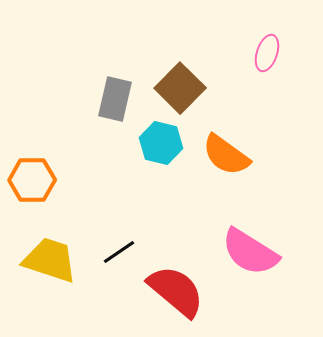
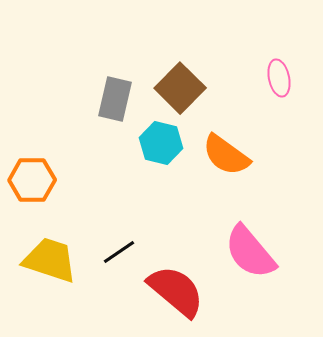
pink ellipse: moved 12 px right, 25 px down; rotated 30 degrees counterclockwise
pink semicircle: rotated 18 degrees clockwise
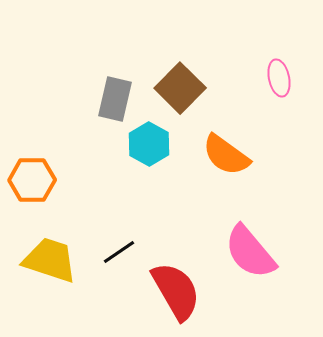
cyan hexagon: moved 12 px left, 1 px down; rotated 15 degrees clockwise
red semicircle: rotated 20 degrees clockwise
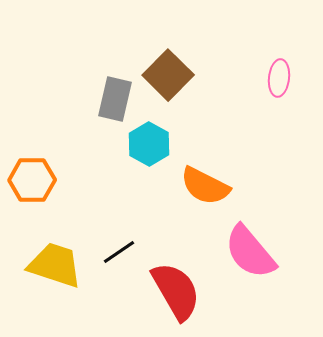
pink ellipse: rotated 18 degrees clockwise
brown square: moved 12 px left, 13 px up
orange semicircle: moved 21 px left, 31 px down; rotated 9 degrees counterclockwise
yellow trapezoid: moved 5 px right, 5 px down
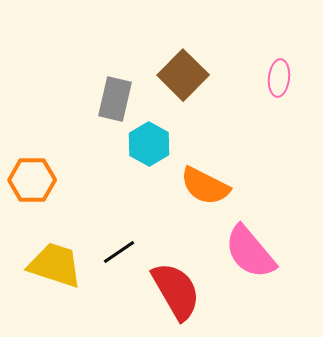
brown square: moved 15 px right
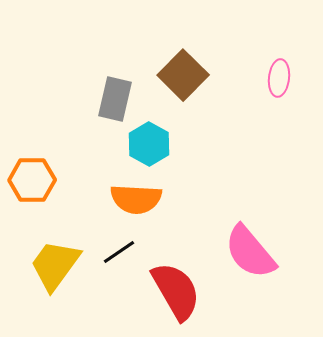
orange semicircle: moved 69 px left, 13 px down; rotated 24 degrees counterclockwise
yellow trapezoid: rotated 72 degrees counterclockwise
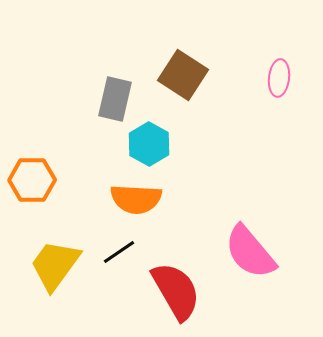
brown square: rotated 12 degrees counterclockwise
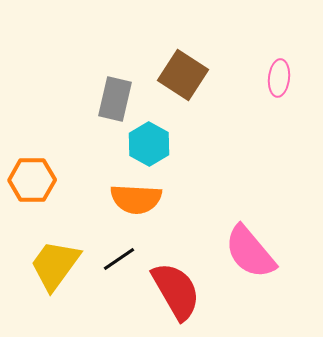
black line: moved 7 px down
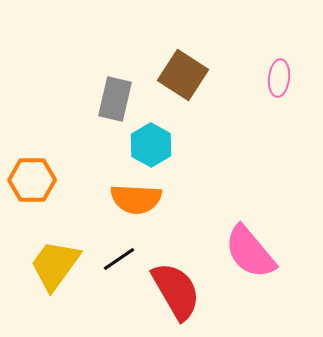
cyan hexagon: moved 2 px right, 1 px down
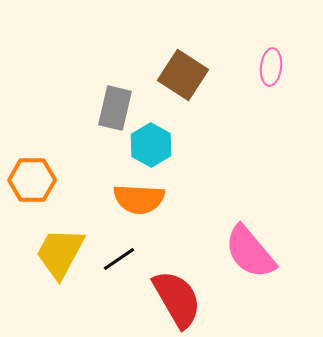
pink ellipse: moved 8 px left, 11 px up
gray rectangle: moved 9 px down
orange semicircle: moved 3 px right
yellow trapezoid: moved 5 px right, 12 px up; rotated 8 degrees counterclockwise
red semicircle: moved 1 px right, 8 px down
